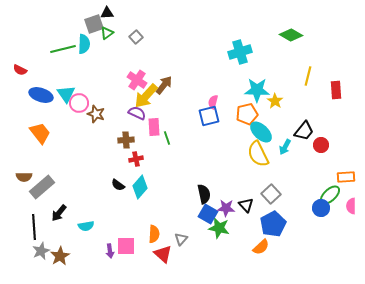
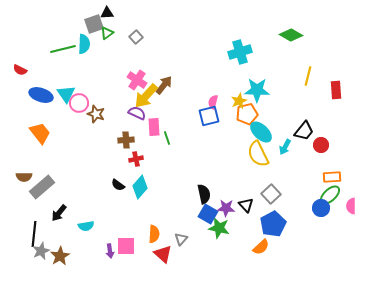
yellow star at (275, 101): moved 36 px left; rotated 14 degrees clockwise
orange rectangle at (346, 177): moved 14 px left
black line at (34, 227): moved 7 px down; rotated 10 degrees clockwise
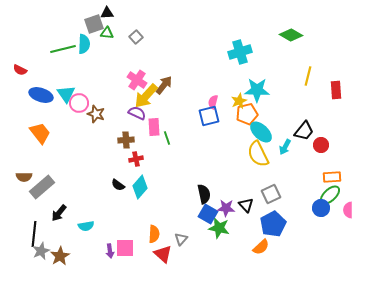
green triangle at (107, 33): rotated 40 degrees clockwise
gray square at (271, 194): rotated 18 degrees clockwise
pink semicircle at (351, 206): moved 3 px left, 4 px down
pink square at (126, 246): moved 1 px left, 2 px down
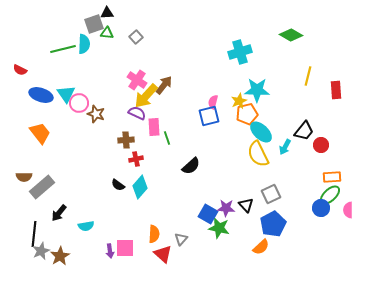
black semicircle at (204, 194): moved 13 px left, 28 px up; rotated 60 degrees clockwise
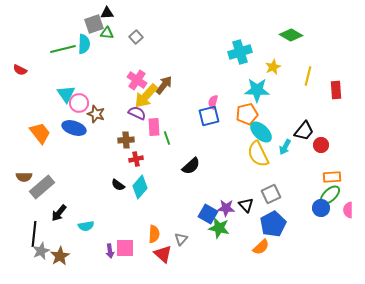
blue ellipse at (41, 95): moved 33 px right, 33 px down
yellow star at (239, 101): moved 34 px right, 34 px up
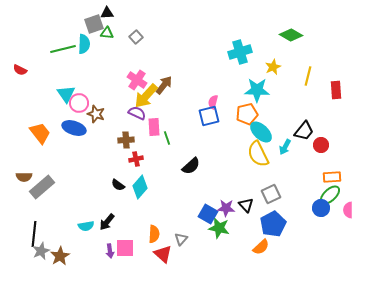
black arrow at (59, 213): moved 48 px right, 9 px down
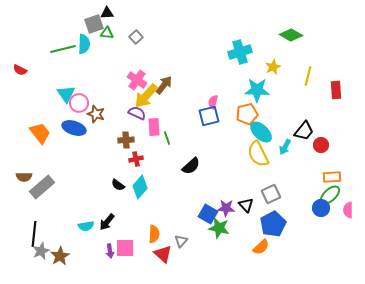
gray triangle at (181, 239): moved 2 px down
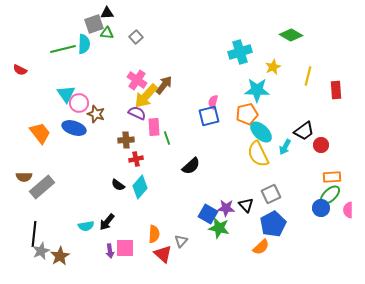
black trapezoid at (304, 131): rotated 15 degrees clockwise
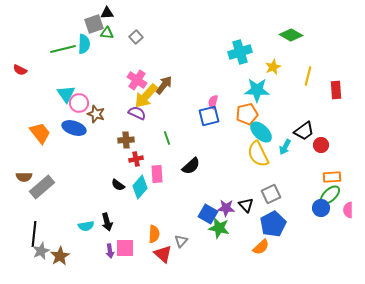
pink rectangle at (154, 127): moved 3 px right, 47 px down
black arrow at (107, 222): rotated 54 degrees counterclockwise
